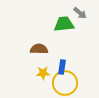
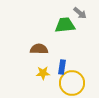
green trapezoid: moved 1 px right, 1 px down
yellow circle: moved 7 px right
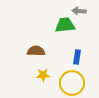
gray arrow: moved 1 px left, 2 px up; rotated 144 degrees clockwise
brown semicircle: moved 3 px left, 2 px down
blue rectangle: moved 15 px right, 10 px up
yellow star: moved 2 px down
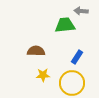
gray arrow: moved 2 px right
blue rectangle: rotated 24 degrees clockwise
